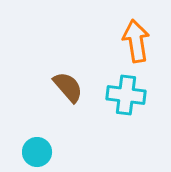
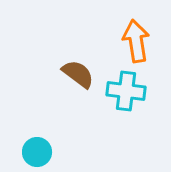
brown semicircle: moved 10 px right, 13 px up; rotated 12 degrees counterclockwise
cyan cross: moved 4 px up
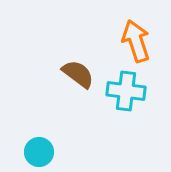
orange arrow: rotated 9 degrees counterclockwise
cyan circle: moved 2 px right
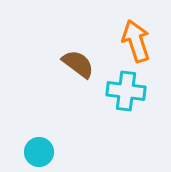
brown semicircle: moved 10 px up
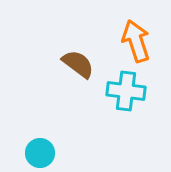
cyan circle: moved 1 px right, 1 px down
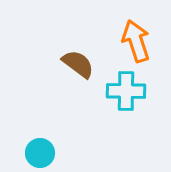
cyan cross: rotated 6 degrees counterclockwise
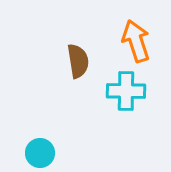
brown semicircle: moved 3 px up; rotated 44 degrees clockwise
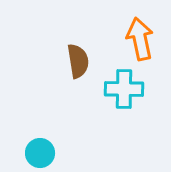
orange arrow: moved 4 px right, 2 px up; rotated 6 degrees clockwise
cyan cross: moved 2 px left, 2 px up
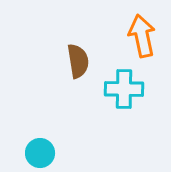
orange arrow: moved 2 px right, 3 px up
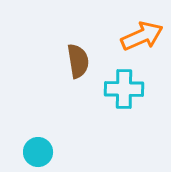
orange arrow: rotated 78 degrees clockwise
cyan circle: moved 2 px left, 1 px up
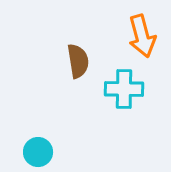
orange arrow: rotated 99 degrees clockwise
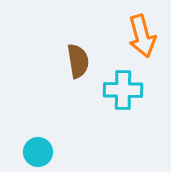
cyan cross: moved 1 px left, 1 px down
